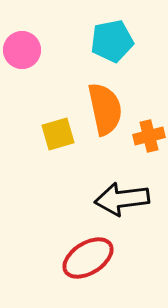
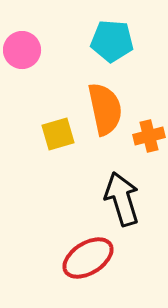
cyan pentagon: rotated 15 degrees clockwise
black arrow: rotated 80 degrees clockwise
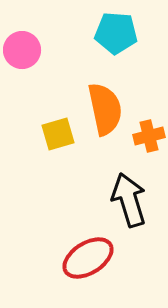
cyan pentagon: moved 4 px right, 8 px up
black arrow: moved 7 px right, 1 px down
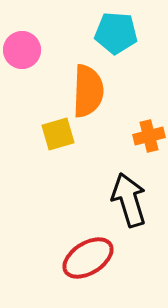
orange semicircle: moved 17 px left, 18 px up; rotated 14 degrees clockwise
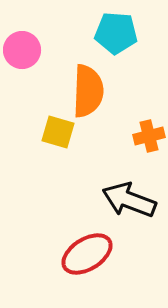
yellow square: moved 2 px up; rotated 32 degrees clockwise
black arrow: rotated 52 degrees counterclockwise
red ellipse: moved 1 px left, 4 px up
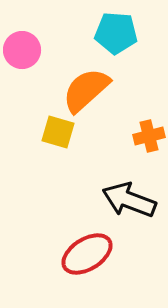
orange semicircle: moved 2 px left, 1 px up; rotated 134 degrees counterclockwise
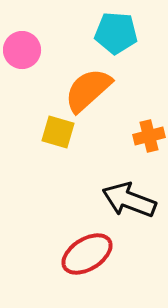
orange semicircle: moved 2 px right
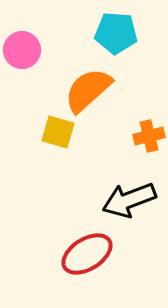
black arrow: rotated 42 degrees counterclockwise
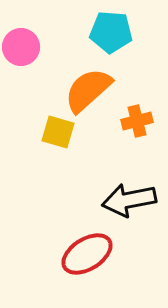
cyan pentagon: moved 5 px left, 1 px up
pink circle: moved 1 px left, 3 px up
orange cross: moved 12 px left, 15 px up
black arrow: rotated 10 degrees clockwise
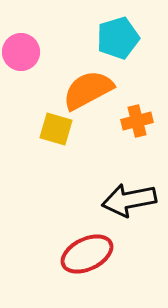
cyan pentagon: moved 7 px right, 6 px down; rotated 21 degrees counterclockwise
pink circle: moved 5 px down
orange semicircle: rotated 14 degrees clockwise
yellow square: moved 2 px left, 3 px up
red ellipse: rotated 6 degrees clockwise
